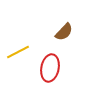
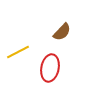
brown semicircle: moved 2 px left
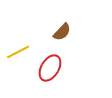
red ellipse: rotated 20 degrees clockwise
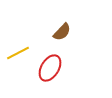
yellow line: moved 1 px down
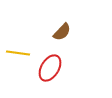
yellow line: rotated 35 degrees clockwise
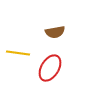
brown semicircle: moved 7 px left; rotated 36 degrees clockwise
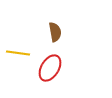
brown semicircle: rotated 90 degrees counterclockwise
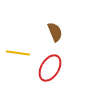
brown semicircle: rotated 12 degrees counterclockwise
